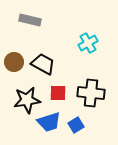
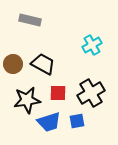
cyan cross: moved 4 px right, 2 px down
brown circle: moved 1 px left, 2 px down
black cross: rotated 36 degrees counterclockwise
blue square: moved 1 px right, 4 px up; rotated 21 degrees clockwise
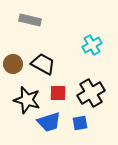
black star: rotated 24 degrees clockwise
blue square: moved 3 px right, 2 px down
